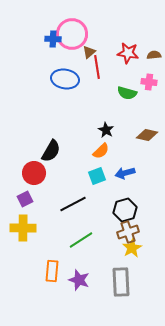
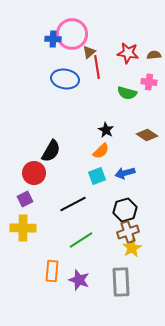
brown diamond: rotated 20 degrees clockwise
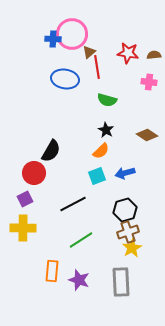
green semicircle: moved 20 px left, 7 px down
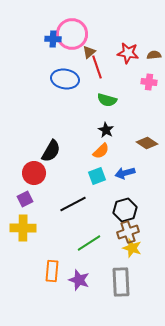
red line: rotated 10 degrees counterclockwise
brown diamond: moved 8 px down
green line: moved 8 px right, 3 px down
yellow star: rotated 24 degrees counterclockwise
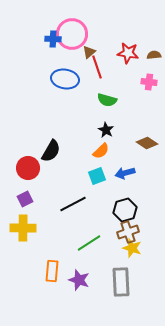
red circle: moved 6 px left, 5 px up
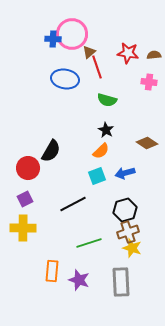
green line: rotated 15 degrees clockwise
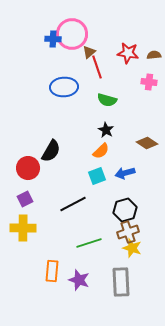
blue ellipse: moved 1 px left, 8 px down; rotated 12 degrees counterclockwise
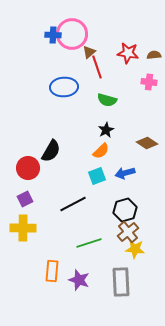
blue cross: moved 4 px up
black star: rotated 14 degrees clockwise
brown cross: rotated 20 degrees counterclockwise
yellow star: moved 3 px right, 1 px down; rotated 12 degrees counterclockwise
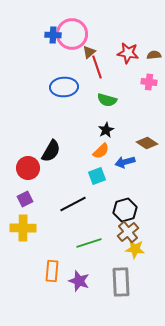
blue arrow: moved 11 px up
purple star: moved 1 px down
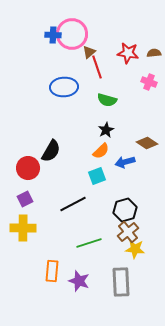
brown semicircle: moved 2 px up
pink cross: rotated 14 degrees clockwise
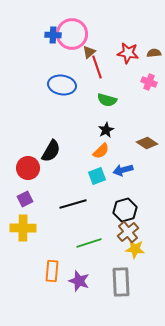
blue ellipse: moved 2 px left, 2 px up; rotated 12 degrees clockwise
blue arrow: moved 2 px left, 8 px down
black line: rotated 12 degrees clockwise
